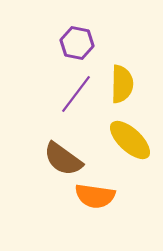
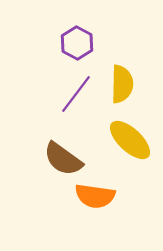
purple hexagon: rotated 16 degrees clockwise
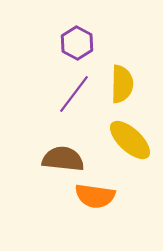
purple line: moved 2 px left
brown semicircle: rotated 150 degrees clockwise
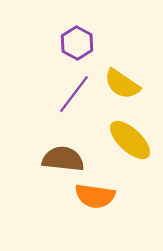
yellow semicircle: rotated 123 degrees clockwise
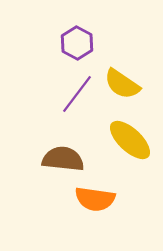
purple line: moved 3 px right
orange semicircle: moved 3 px down
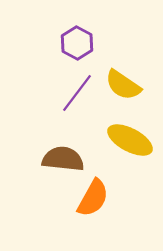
yellow semicircle: moved 1 px right, 1 px down
purple line: moved 1 px up
yellow ellipse: rotated 15 degrees counterclockwise
orange semicircle: moved 2 px left, 1 px up; rotated 69 degrees counterclockwise
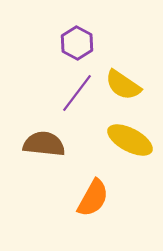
brown semicircle: moved 19 px left, 15 px up
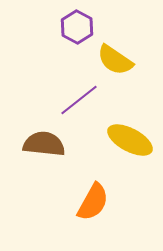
purple hexagon: moved 16 px up
yellow semicircle: moved 8 px left, 25 px up
purple line: moved 2 px right, 7 px down; rotated 15 degrees clockwise
orange semicircle: moved 4 px down
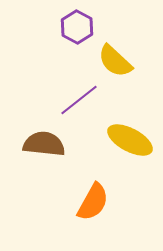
yellow semicircle: moved 1 px down; rotated 9 degrees clockwise
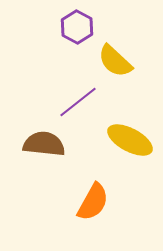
purple line: moved 1 px left, 2 px down
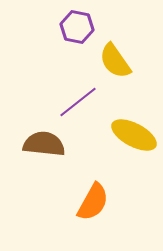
purple hexagon: rotated 16 degrees counterclockwise
yellow semicircle: rotated 12 degrees clockwise
yellow ellipse: moved 4 px right, 5 px up
